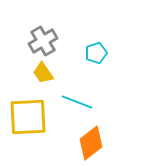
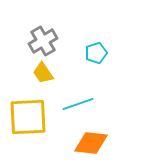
cyan line: moved 1 px right, 2 px down; rotated 40 degrees counterclockwise
orange diamond: rotated 44 degrees clockwise
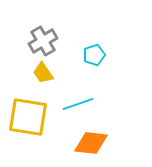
cyan pentagon: moved 2 px left, 2 px down
yellow square: rotated 12 degrees clockwise
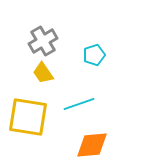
cyan line: moved 1 px right
orange diamond: moved 1 px right, 2 px down; rotated 12 degrees counterclockwise
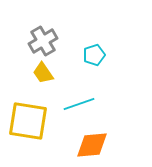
yellow square: moved 4 px down
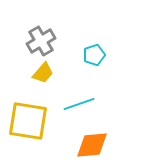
gray cross: moved 2 px left
yellow trapezoid: rotated 105 degrees counterclockwise
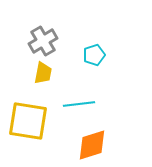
gray cross: moved 2 px right
yellow trapezoid: rotated 30 degrees counterclockwise
cyan line: rotated 12 degrees clockwise
orange diamond: rotated 12 degrees counterclockwise
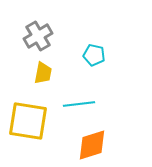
gray cross: moved 5 px left, 5 px up
cyan pentagon: rotated 30 degrees clockwise
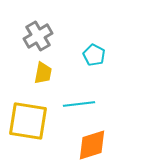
cyan pentagon: rotated 15 degrees clockwise
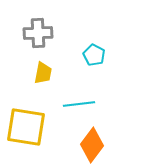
gray cross: moved 3 px up; rotated 28 degrees clockwise
yellow square: moved 2 px left, 6 px down
orange diamond: rotated 36 degrees counterclockwise
